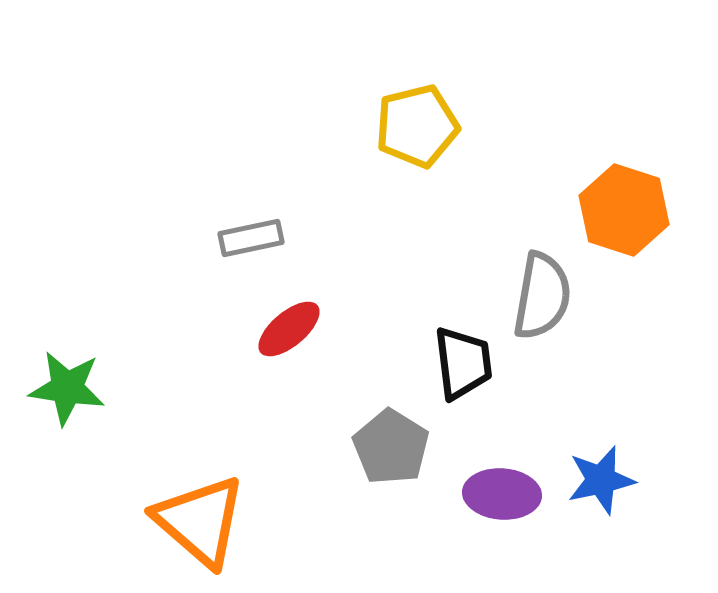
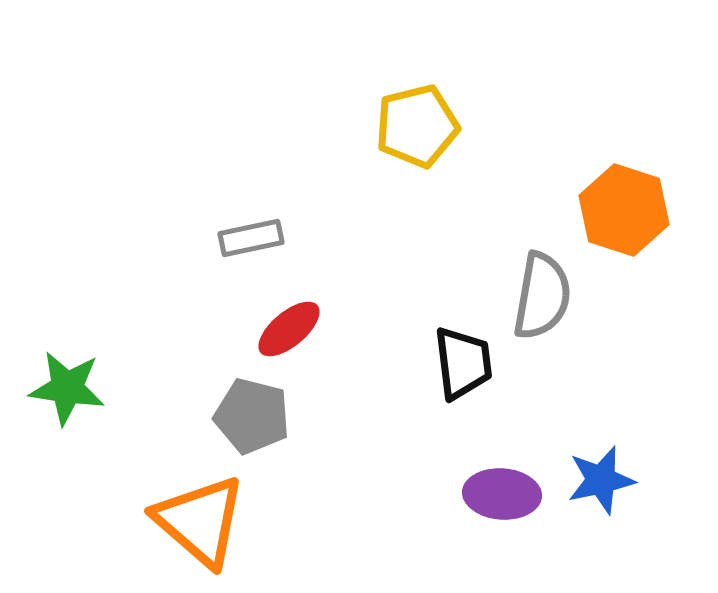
gray pentagon: moved 139 px left, 31 px up; rotated 18 degrees counterclockwise
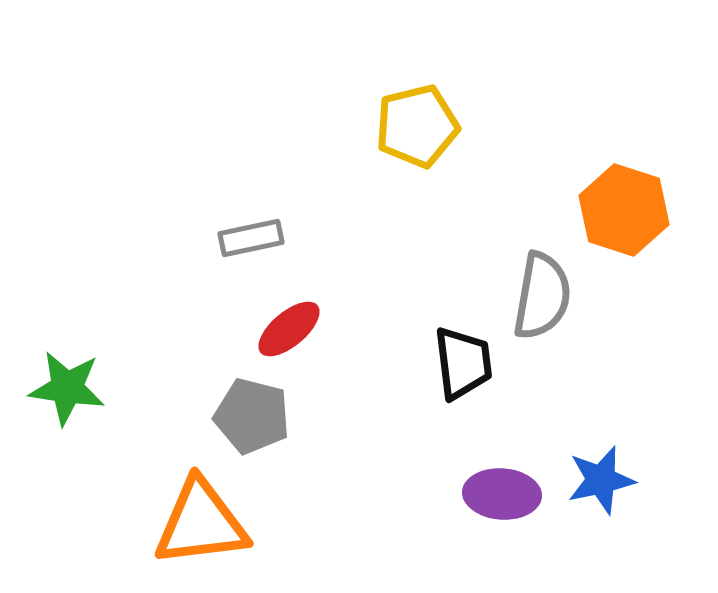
orange triangle: moved 1 px right, 2 px down; rotated 48 degrees counterclockwise
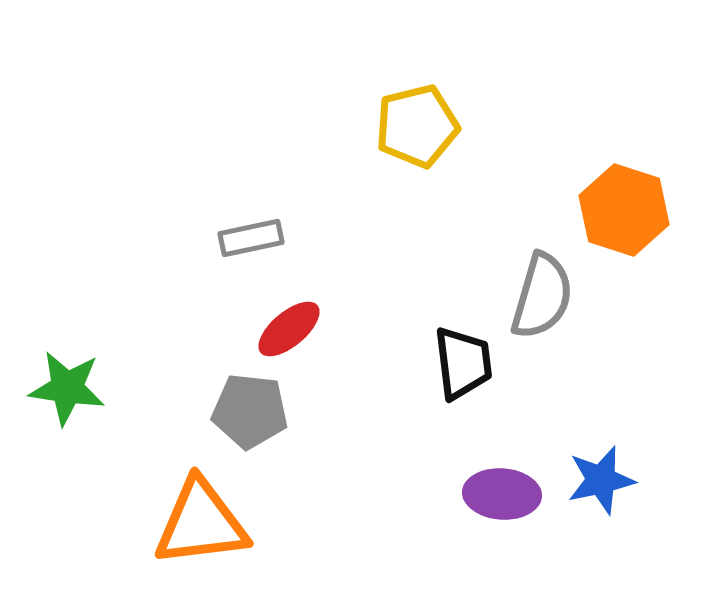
gray semicircle: rotated 6 degrees clockwise
gray pentagon: moved 2 px left, 5 px up; rotated 8 degrees counterclockwise
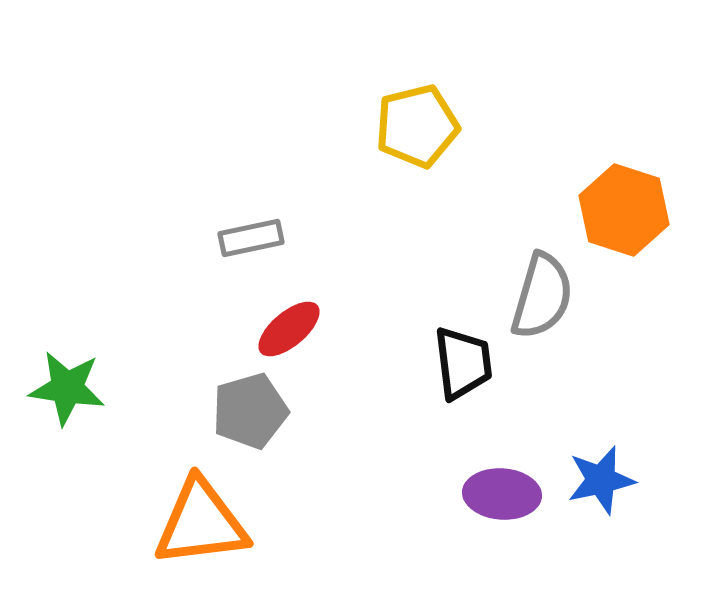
gray pentagon: rotated 22 degrees counterclockwise
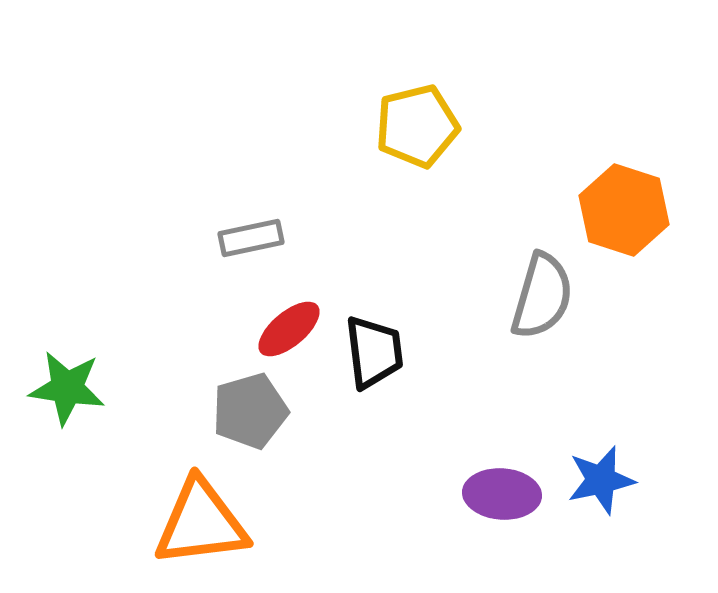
black trapezoid: moved 89 px left, 11 px up
